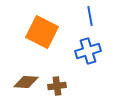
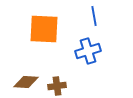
blue line: moved 4 px right
orange square: moved 2 px right, 3 px up; rotated 24 degrees counterclockwise
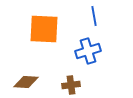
brown cross: moved 14 px right, 1 px up
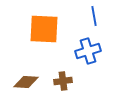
brown cross: moved 8 px left, 4 px up
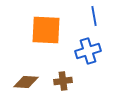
orange square: moved 2 px right, 1 px down
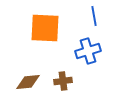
orange square: moved 1 px left, 2 px up
brown diamond: moved 2 px right; rotated 10 degrees counterclockwise
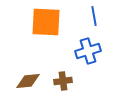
orange square: moved 1 px right, 6 px up
brown diamond: moved 1 px up
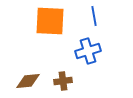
orange square: moved 4 px right, 1 px up
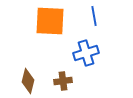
blue cross: moved 2 px left, 2 px down
brown diamond: rotated 70 degrees counterclockwise
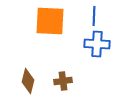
blue line: rotated 12 degrees clockwise
blue cross: moved 11 px right, 9 px up; rotated 20 degrees clockwise
